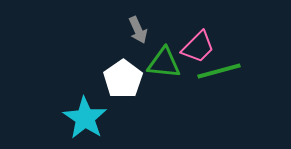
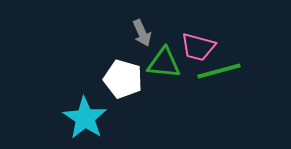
gray arrow: moved 4 px right, 3 px down
pink trapezoid: rotated 60 degrees clockwise
white pentagon: rotated 21 degrees counterclockwise
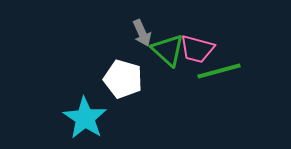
pink trapezoid: moved 1 px left, 2 px down
green triangle: moved 4 px right, 13 px up; rotated 36 degrees clockwise
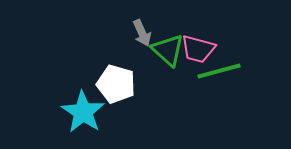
pink trapezoid: moved 1 px right
white pentagon: moved 7 px left, 5 px down
cyan star: moved 2 px left, 6 px up
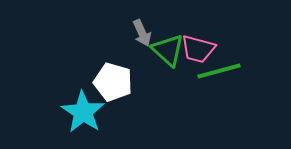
white pentagon: moved 3 px left, 2 px up
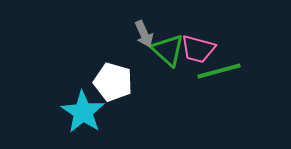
gray arrow: moved 2 px right, 1 px down
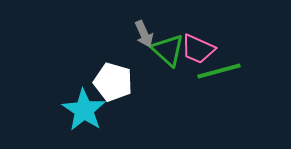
pink trapezoid: rotated 9 degrees clockwise
cyan star: moved 1 px right, 2 px up
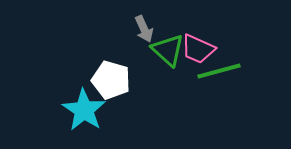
gray arrow: moved 5 px up
white pentagon: moved 2 px left, 2 px up
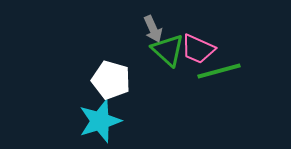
gray arrow: moved 9 px right
cyan star: moved 16 px right, 11 px down; rotated 21 degrees clockwise
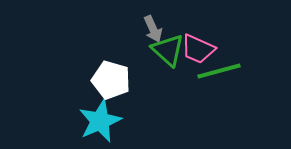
cyan star: rotated 6 degrees counterclockwise
